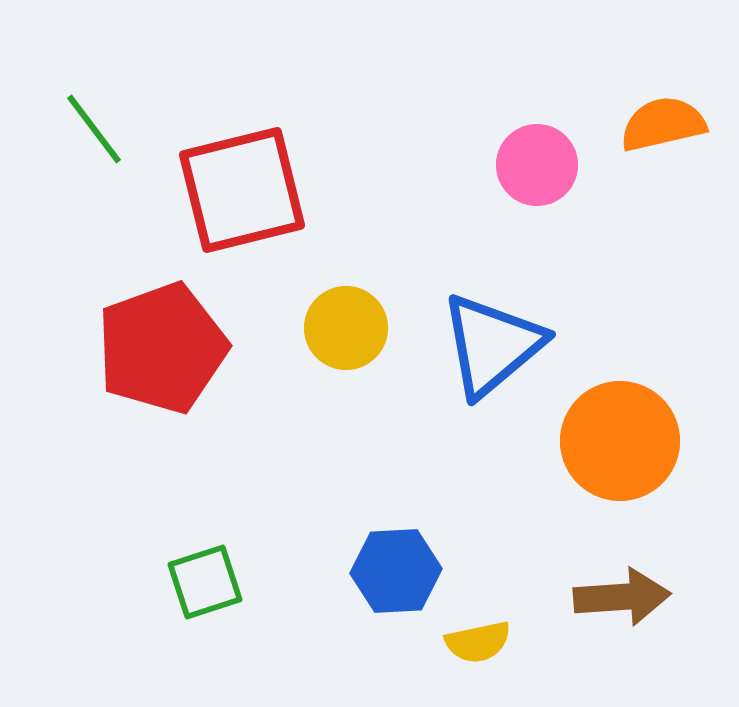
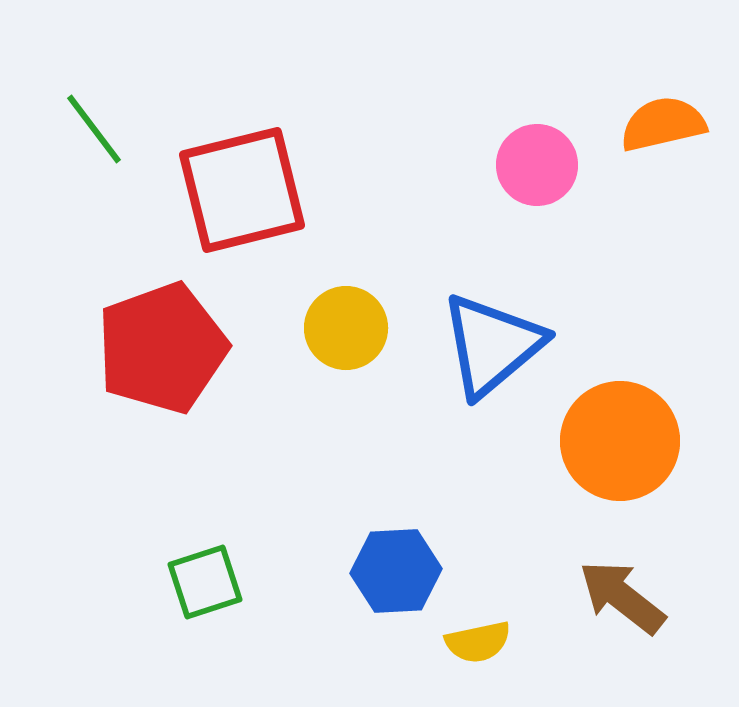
brown arrow: rotated 138 degrees counterclockwise
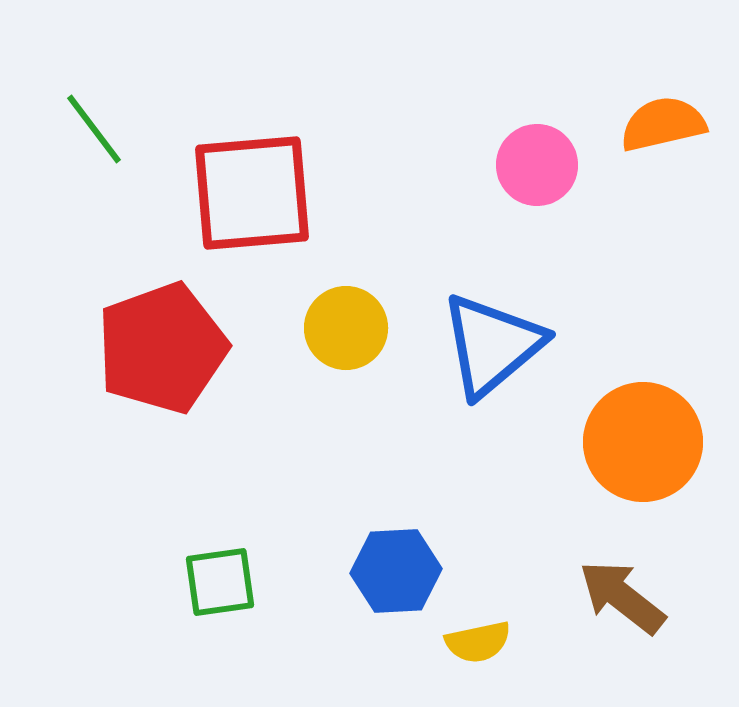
red square: moved 10 px right, 3 px down; rotated 9 degrees clockwise
orange circle: moved 23 px right, 1 px down
green square: moved 15 px right; rotated 10 degrees clockwise
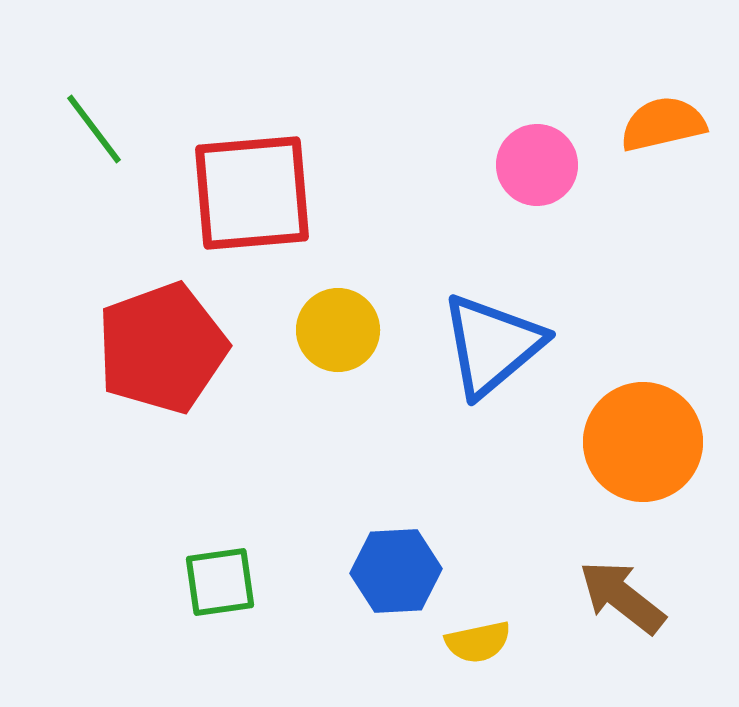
yellow circle: moved 8 px left, 2 px down
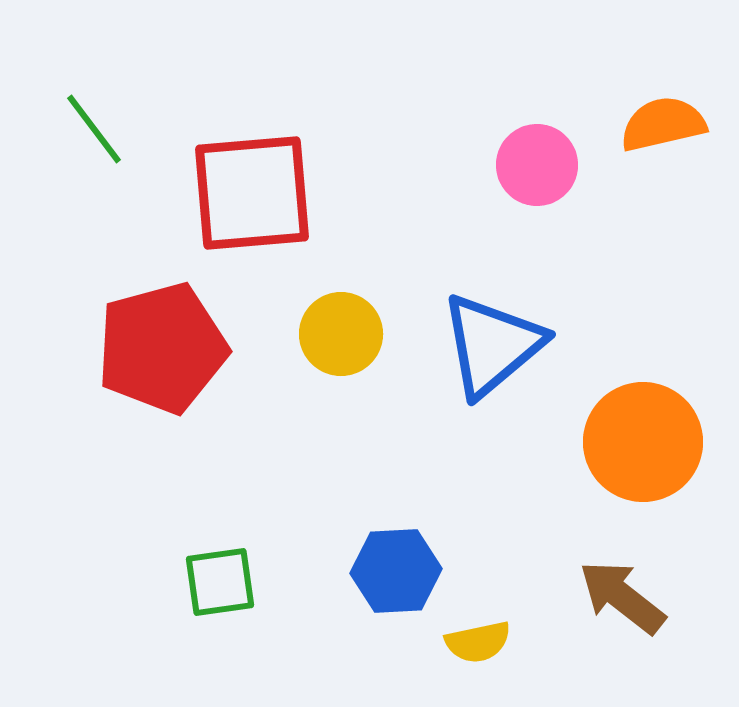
yellow circle: moved 3 px right, 4 px down
red pentagon: rotated 5 degrees clockwise
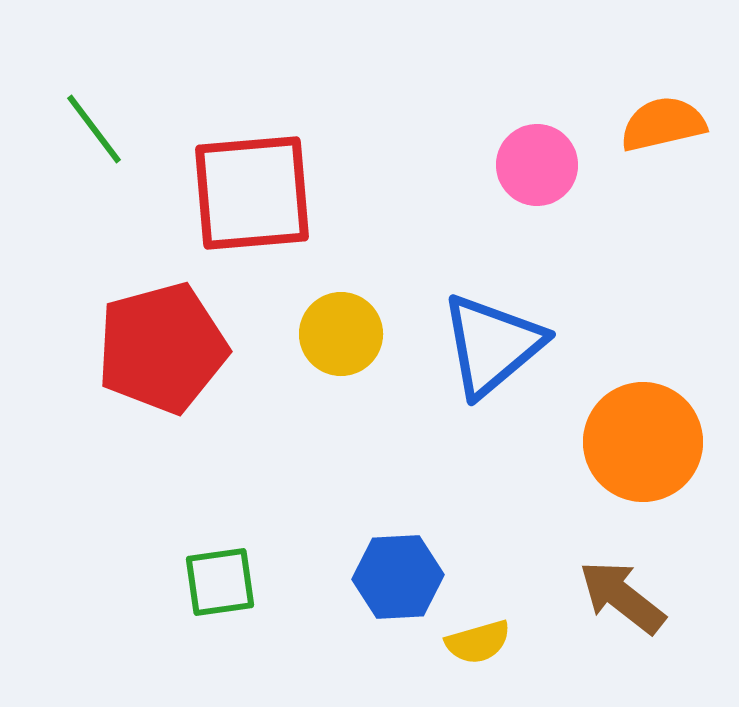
blue hexagon: moved 2 px right, 6 px down
yellow semicircle: rotated 4 degrees counterclockwise
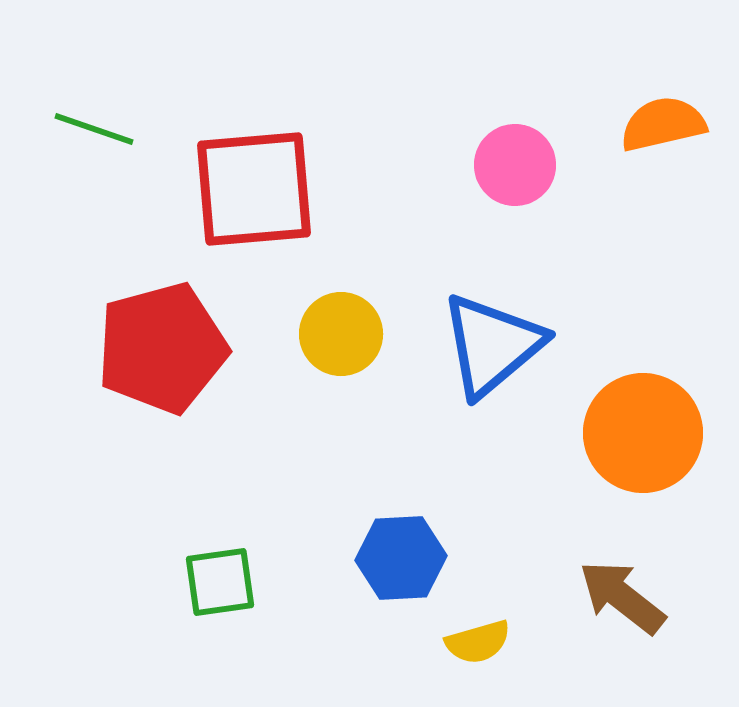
green line: rotated 34 degrees counterclockwise
pink circle: moved 22 px left
red square: moved 2 px right, 4 px up
orange circle: moved 9 px up
blue hexagon: moved 3 px right, 19 px up
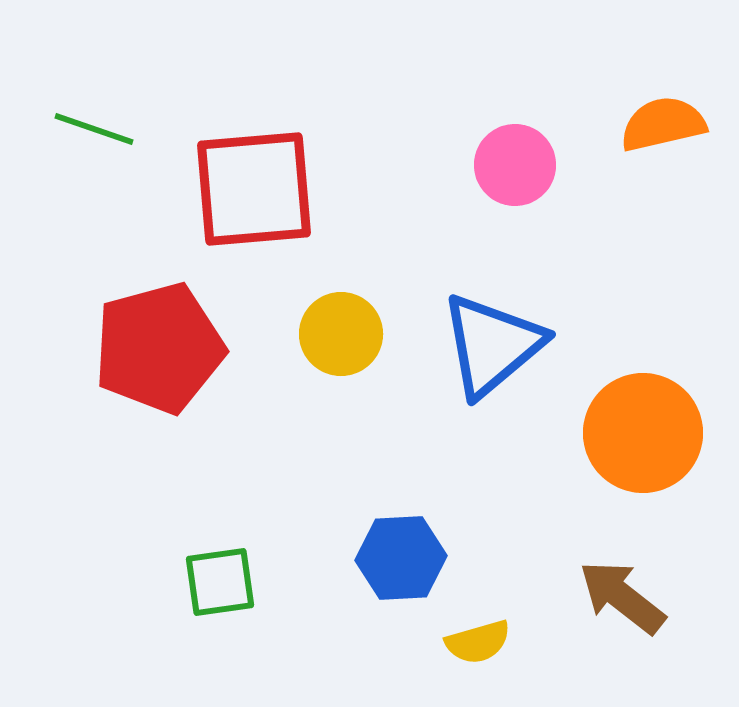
red pentagon: moved 3 px left
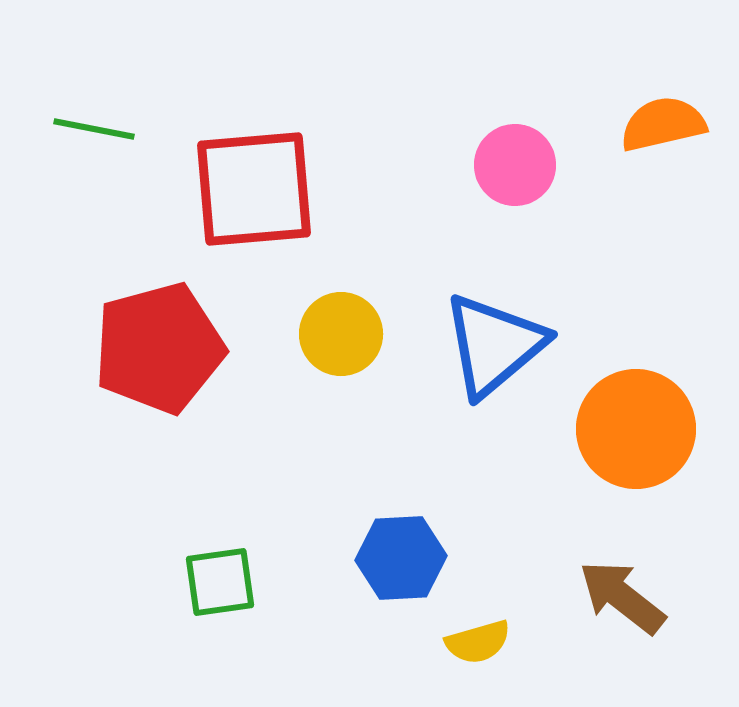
green line: rotated 8 degrees counterclockwise
blue triangle: moved 2 px right
orange circle: moved 7 px left, 4 px up
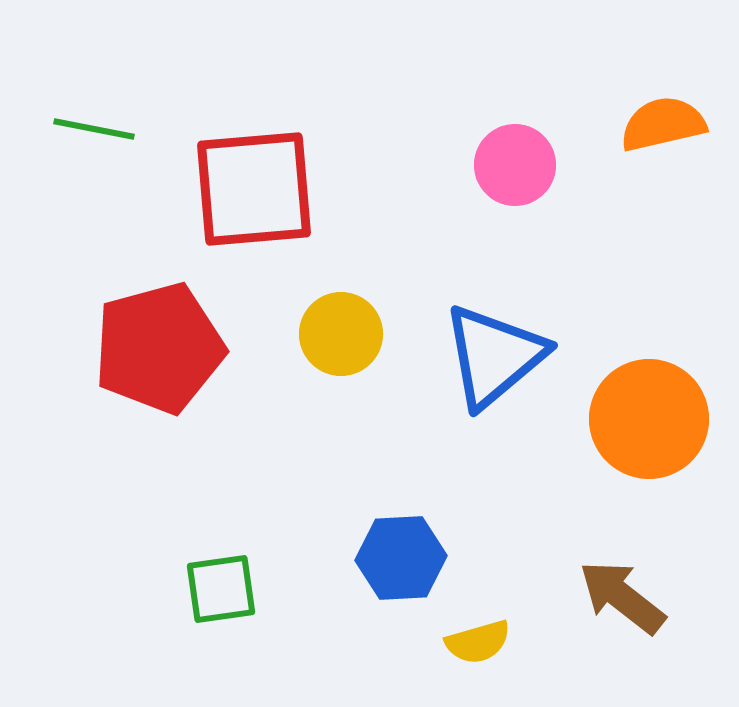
blue triangle: moved 11 px down
orange circle: moved 13 px right, 10 px up
green square: moved 1 px right, 7 px down
